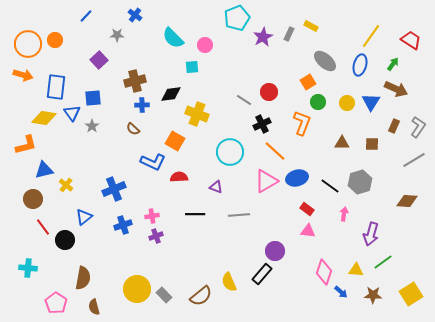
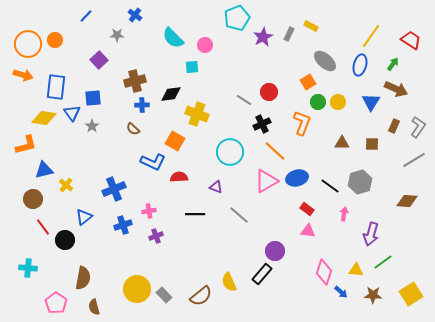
yellow circle at (347, 103): moved 9 px left, 1 px up
gray line at (239, 215): rotated 45 degrees clockwise
pink cross at (152, 216): moved 3 px left, 5 px up
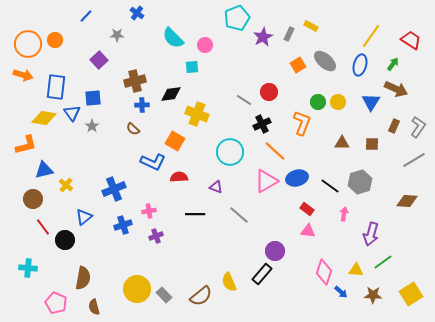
blue cross at (135, 15): moved 2 px right, 2 px up
orange square at (308, 82): moved 10 px left, 17 px up
pink pentagon at (56, 303): rotated 10 degrees counterclockwise
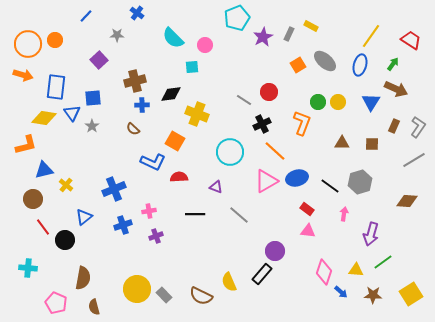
brown semicircle at (201, 296): rotated 65 degrees clockwise
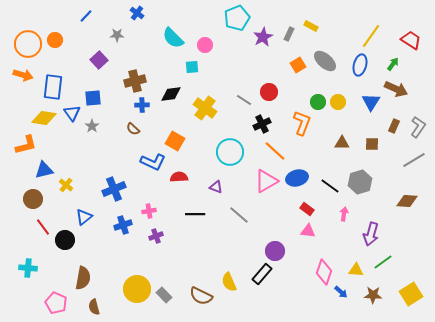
blue rectangle at (56, 87): moved 3 px left
yellow cross at (197, 114): moved 8 px right, 6 px up; rotated 15 degrees clockwise
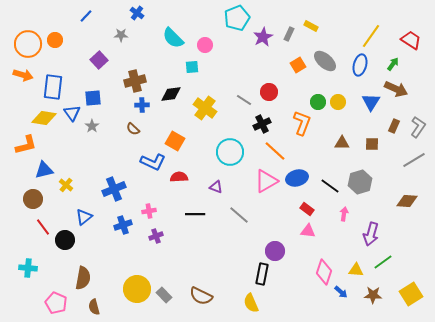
gray star at (117, 35): moved 4 px right
black rectangle at (262, 274): rotated 30 degrees counterclockwise
yellow semicircle at (229, 282): moved 22 px right, 21 px down
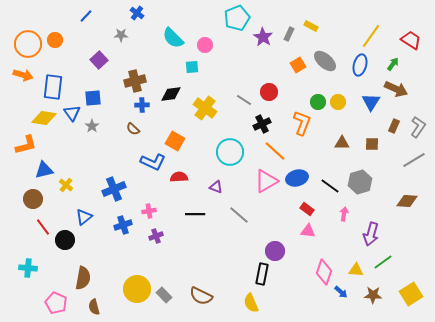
purple star at (263, 37): rotated 12 degrees counterclockwise
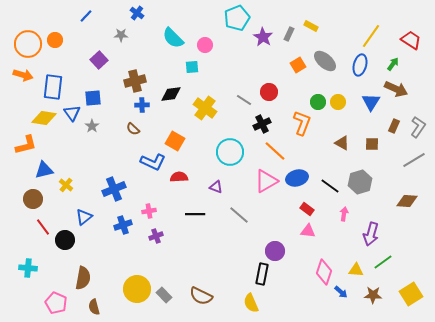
brown triangle at (342, 143): rotated 28 degrees clockwise
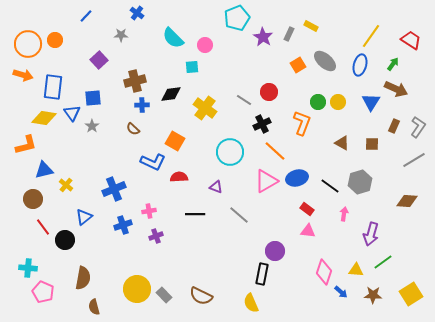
pink pentagon at (56, 303): moved 13 px left, 11 px up
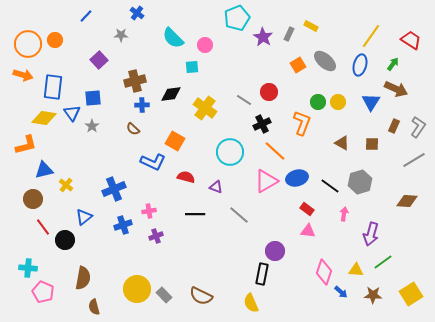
red semicircle at (179, 177): moved 7 px right; rotated 18 degrees clockwise
